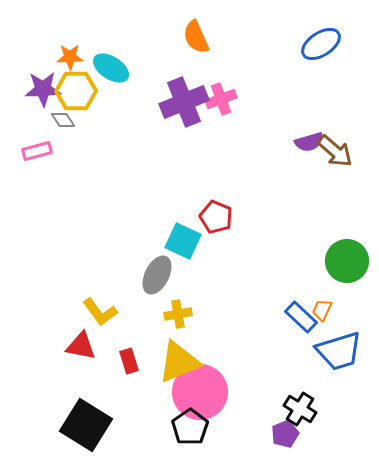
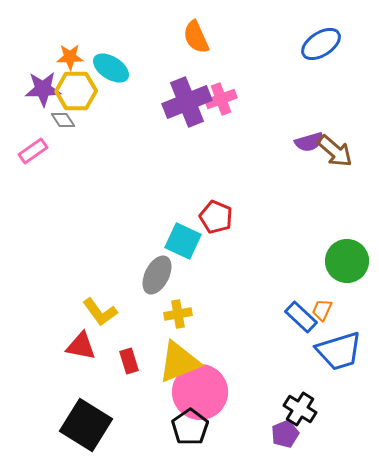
purple cross: moved 3 px right
pink rectangle: moved 4 px left; rotated 20 degrees counterclockwise
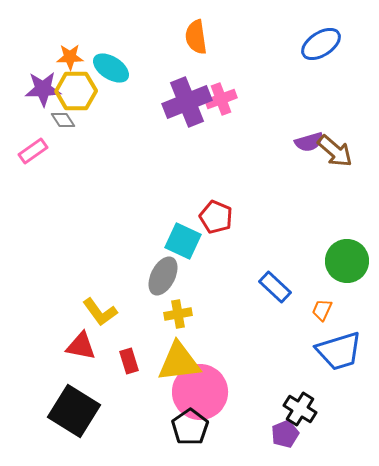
orange semicircle: rotated 16 degrees clockwise
gray ellipse: moved 6 px right, 1 px down
blue rectangle: moved 26 px left, 30 px up
yellow triangle: rotated 15 degrees clockwise
black square: moved 12 px left, 14 px up
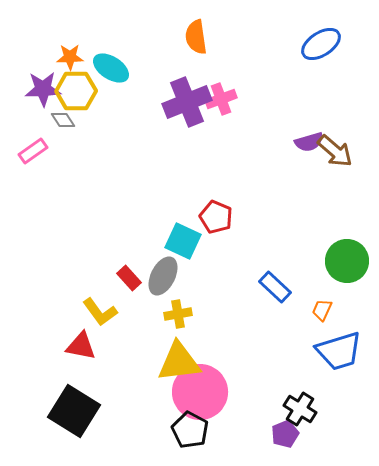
red rectangle: moved 83 px up; rotated 25 degrees counterclockwise
black pentagon: moved 3 px down; rotated 9 degrees counterclockwise
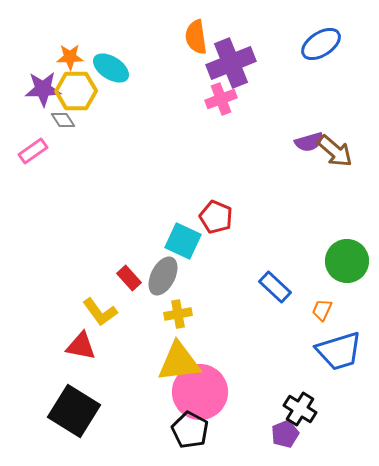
purple cross: moved 44 px right, 39 px up
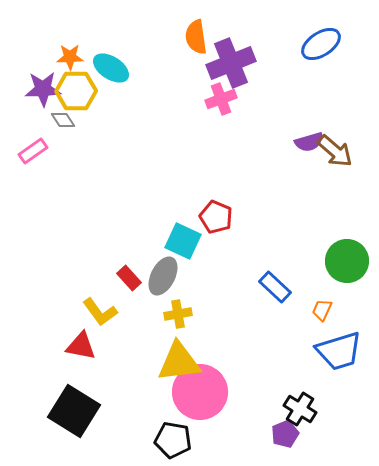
black pentagon: moved 17 px left, 10 px down; rotated 18 degrees counterclockwise
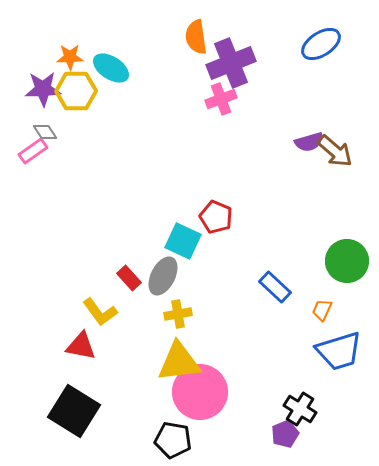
gray diamond: moved 18 px left, 12 px down
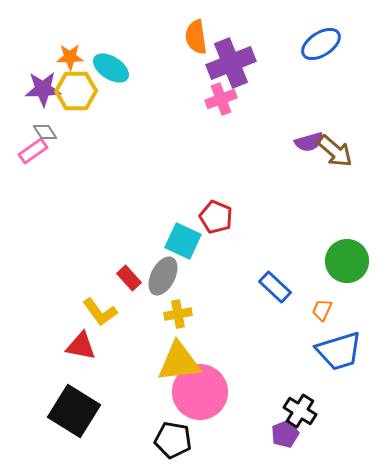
black cross: moved 2 px down
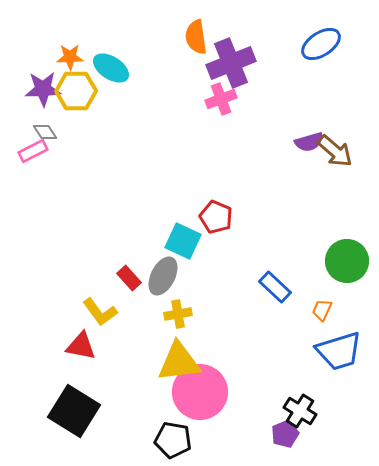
pink rectangle: rotated 8 degrees clockwise
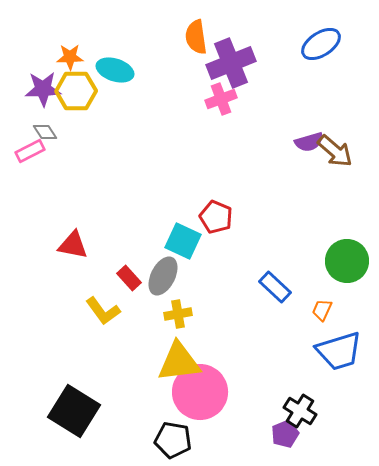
cyan ellipse: moved 4 px right, 2 px down; rotated 15 degrees counterclockwise
pink rectangle: moved 3 px left
yellow L-shape: moved 3 px right, 1 px up
red triangle: moved 8 px left, 101 px up
